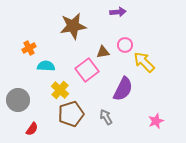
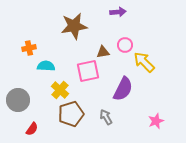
brown star: moved 1 px right
orange cross: rotated 16 degrees clockwise
pink square: moved 1 px right, 1 px down; rotated 25 degrees clockwise
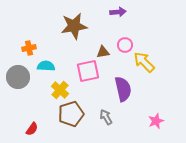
purple semicircle: rotated 40 degrees counterclockwise
gray circle: moved 23 px up
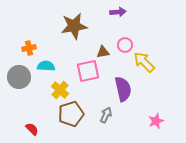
gray circle: moved 1 px right
gray arrow: moved 2 px up; rotated 56 degrees clockwise
red semicircle: rotated 80 degrees counterclockwise
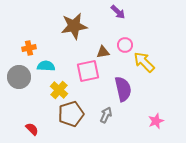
purple arrow: rotated 49 degrees clockwise
yellow cross: moved 1 px left
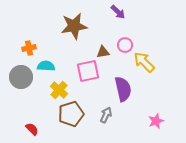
gray circle: moved 2 px right
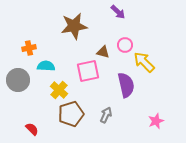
brown triangle: rotated 24 degrees clockwise
gray circle: moved 3 px left, 3 px down
purple semicircle: moved 3 px right, 4 px up
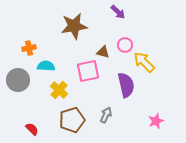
brown pentagon: moved 1 px right, 6 px down
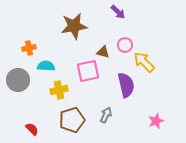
yellow cross: rotated 36 degrees clockwise
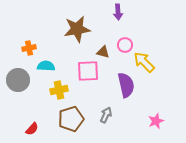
purple arrow: rotated 42 degrees clockwise
brown star: moved 3 px right, 3 px down
pink square: rotated 10 degrees clockwise
brown pentagon: moved 1 px left, 1 px up
red semicircle: rotated 88 degrees clockwise
